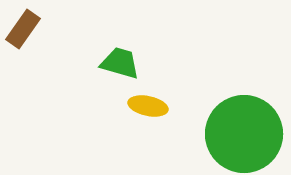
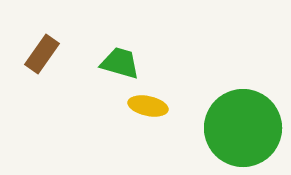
brown rectangle: moved 19 px right, 25 px down
green circle: moved 1 px left, 6 px up
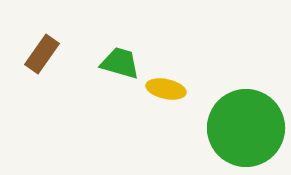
yellow ellipse: moved 18 px right, 17 px up
green circle: moved 3 px right
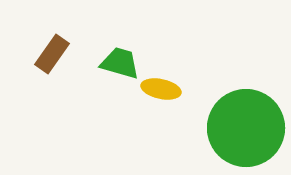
brown rectangle: moved 10 px right
yellow ellipse: moved 5 px left
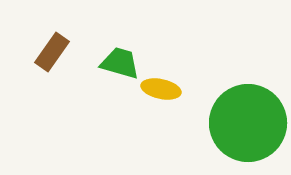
brown rectangle: moved 2 px up
green circle: moved 2 px right, 5 px up
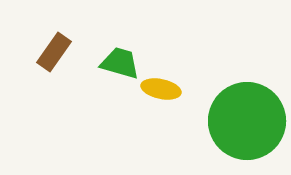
brown rectangle: moved 2 px right
green circle: moved 1 px left, 2 px up
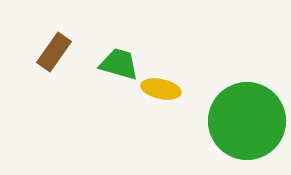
green trapezoid: moved 1 px left, 1 px down
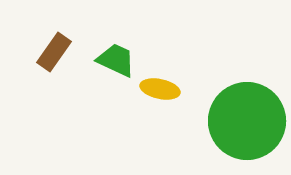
green trapezoid: moved 3 px left, 4 px up; rotated 9 degrees clockwise
yellow ellipse: moved 1 px left
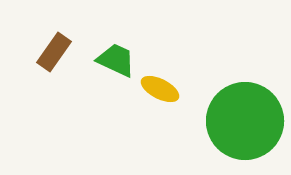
yellow ellipse: rotated 15 degrees clockwise
green circle: moved 2 px left
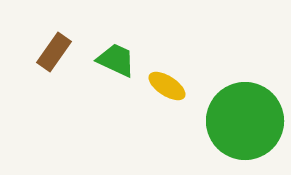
yellow ellipse: moved 7 px right, 3 px up; rotated 6 degrees clockwise
